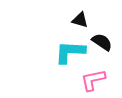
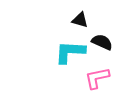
black semicircle: rotated 10 degrees counterclockwise
pink L-shape: moved 4 px right, 2 px up
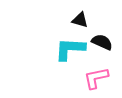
cyan L-shape: moved 3 px up
pink L-shape: moved 1 px left
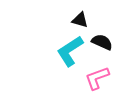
cyan L-shape: moved 2 px down; rotated 36 degrees counterclockwise
pink L-shape: moved 1 px right; rotated 8 degrees counterclockwise
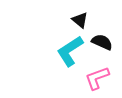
black triangle: rotated 24 degrees clockwise
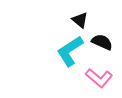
pink L-shape: moved 2 px right; rotated 120 degrees counterclockwise
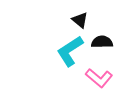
black semicircle: rotated 25 degrees counterclockwise
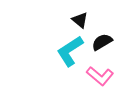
black semicircle: rotated 30 degrees counterclockwise
pink L-shape: moved 1 px right, 2 px up
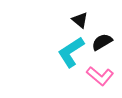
cyan L-shape: moved 1 px right, 1 px down
